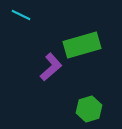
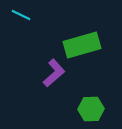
purple L-shape: moved 3 px right, 6 px down
green hexagon: moved 2 px right; rotated 15 degrees clockwise
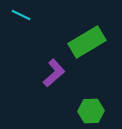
green rectangle: moved 5 px right, 3 px up; rotated 15 degrees counterclockwise
green hexagon: moved 2 px down
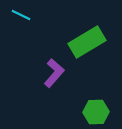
purple L-shape: rotated 8 degrees counterclockwise
green hexagon: moved 5 px right, 1 px down
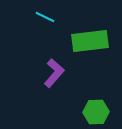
cyan line: moved 24 px right, 2 px down
green rectangle: moved 3 px right, 1 px up; rotated 24 degrees clockwise
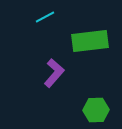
cyan line: rotated 54 degrees counterclockwise
green hexagon: moved 2 px up
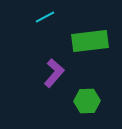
green hexagon: moved 9 px left, 9 px up
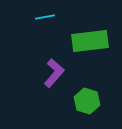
cyan line: rotated 18 degrees clockwise
green hexagon: rotated 20 degrees clockwise
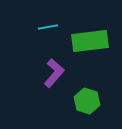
cyan line: moved 3 px right, 10 px down
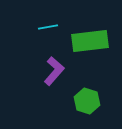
purple L-shape: moved 2 px up
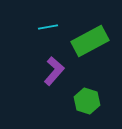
green rectangle: rotated 21 degrees counterclockwise
